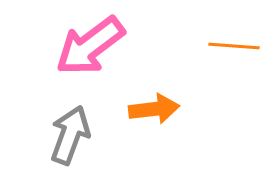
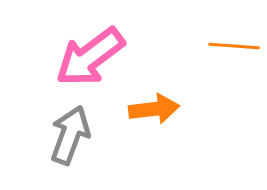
pink arrow: moved 11 px down
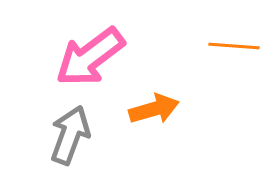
orange arrow: rotated 9 degrees counterclockwise
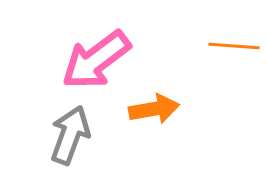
pink arrow: moved 6 px right, 3 px down
orange arrow: rotated 6 degrees clockwise
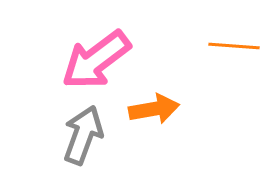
gray arrow: moved 13 px right
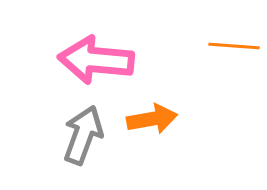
pink arrow: rotated 42 degrees clockwise
orange arrow: moved 2 px left, 10 px down
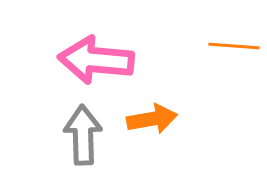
gray arrow: rotated 22 degrees counterclockwise
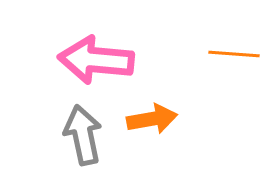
orange line: moved 8 px down
gray arrow: rotated 10 degrees counterclockwise
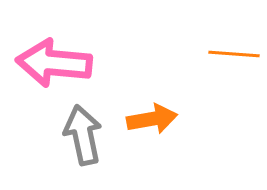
pink arrow: moved 42 px left, 3 px down
